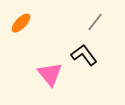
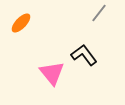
gray line: moved 4 px right, 9 px up
pink triangle: moved 2 px right, 1 px up
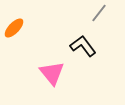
orange ellipse: moved 7 px left, 5 px down
black L-shape: moved 1 px left, 9 px up
